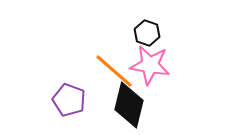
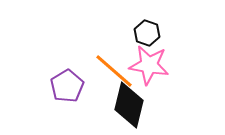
pink star: moved 1 px left
purple pentagon: moved 2 px left, 14 px up; rotated 20 degrees clockwise
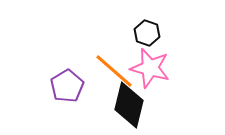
pink star: moved 1 px right, 3 px down; rotated 6 degrees clockwise
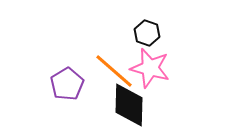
purple pentagon: moved 2 px up
black diamond: rotated 12 degrees counterclockwise
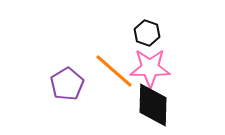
pink star: rotated 15 degrees counterclockwise
black diamond: moved 24 px right
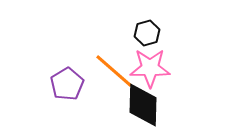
black hexagon: rotated 25 degrees clockwise
black diamond: moved 10 px left
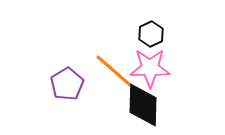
black hexagon: moved 4 px right, 1 px down; rotated 10 degrees counterclockwise
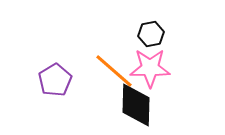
black hexagon: rotated 15 degrees clockwise
purple pentagon: moved 12 px left, 4 px up
black diamond: moved 7 px left
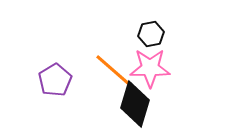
black diamond: moved 1 px left, 1 px up; rotated 15 degrees clockwise
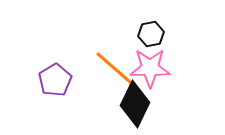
orange line: moved 3 px up
black diamond: rotated 9 degrees clockwise
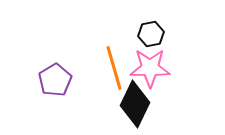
orange line: rotated 33 degrees clockwise
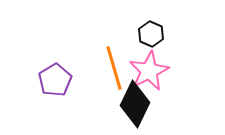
black hexagon: rotated 25 degrees counterclockwise
pink star: moved 1 px left, 3 px down; rotated 27 degrees counterclockwise
